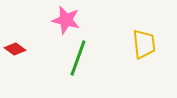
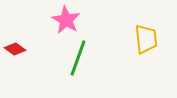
pink star: rotated 16 degrees clockwise
yellow trapezoid: moved 2 px right, 5 px up
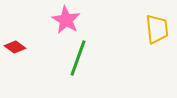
yellow trapezoid: moved 11 px right, 10 px up
red diamond: moved 2 px up
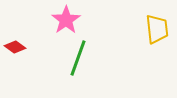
pink star: rotated 8 degrees clockwise
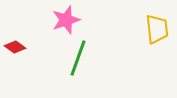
pink star: rotated 16 degrees clockwise
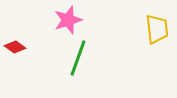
pink star: moved 2 px right
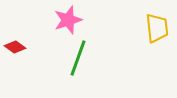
yellow trapezoid: moved 1 px up
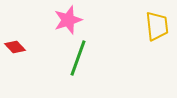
yellow trapezoid: moved 2 px up
red diamond: rotated 10 degrees clockwise
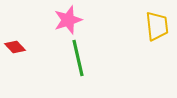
green line: rotated 33 degrees counterclockwise
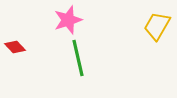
yellow trapezoid: rotated 144 degrees counterclockwise
